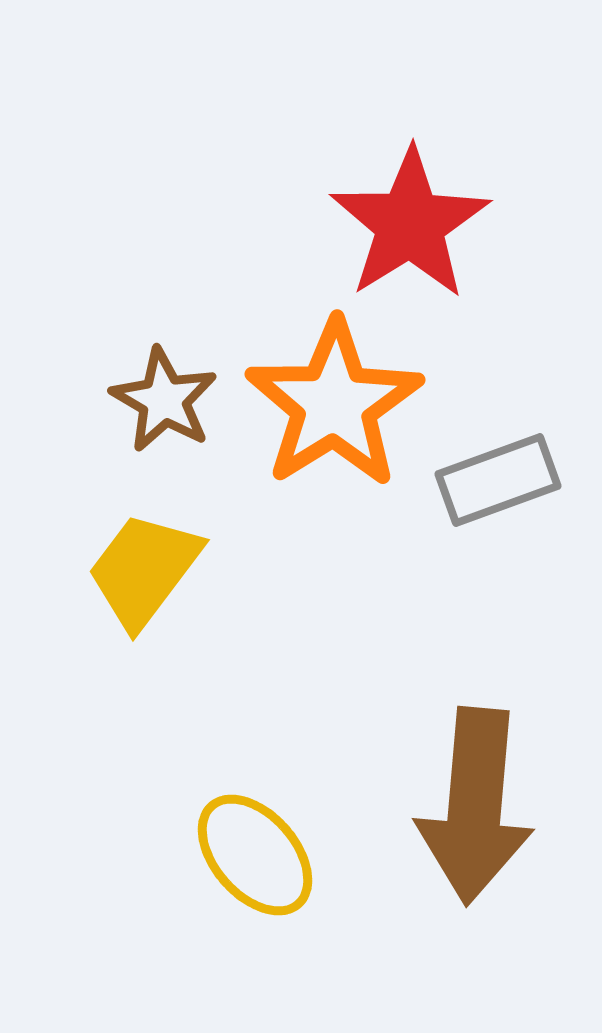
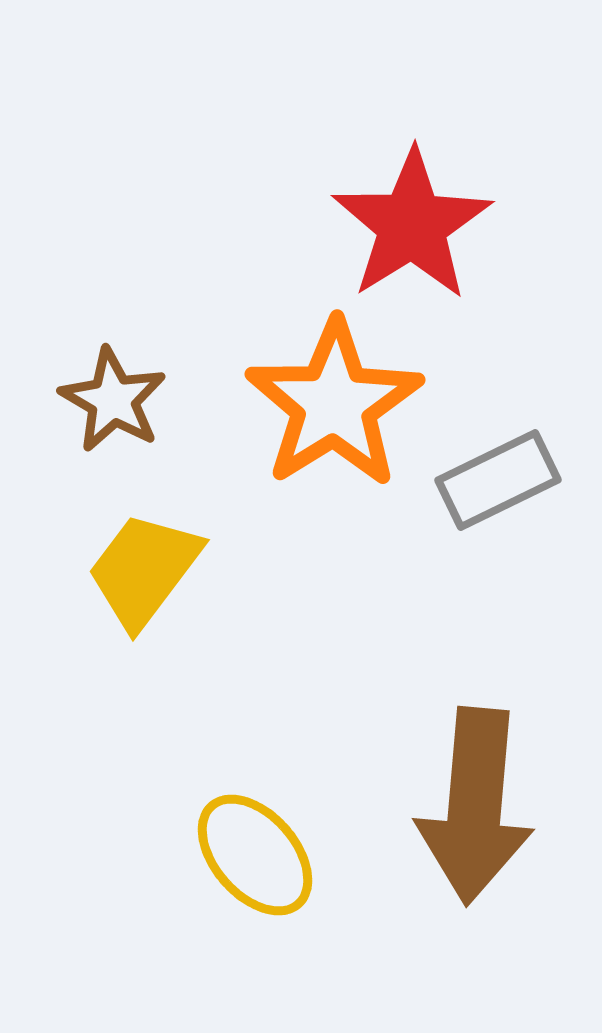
red star: moved 2 px right, 1 px down
brown star: moved 51 px left
gray rectangle: rotated 6 degrees counterclockwise
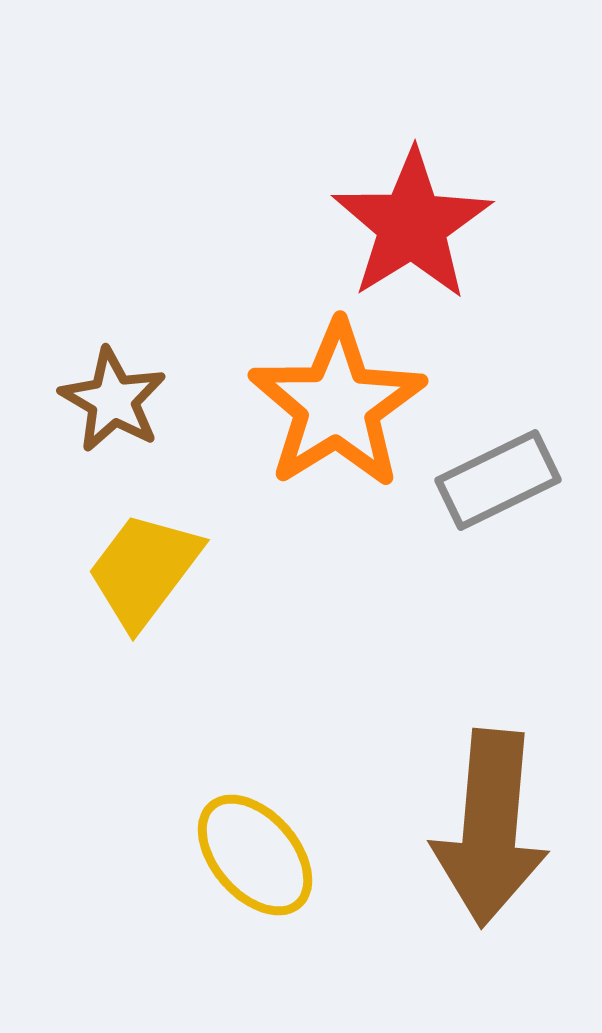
orange star: moved 3 px right, 1 px down
brown arrow: moved 15 px right, 22 px down
